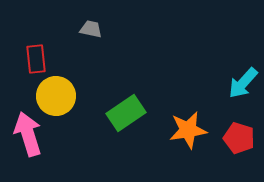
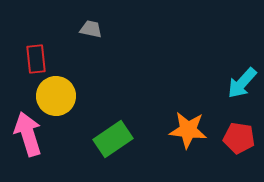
cyan arrow: moved 1 px left
green rectangle: moved 13 px left, 26 px down
orange star: rotated 15 degrees clockwise
red pentagon: rotated 8 degrees counterclockwise
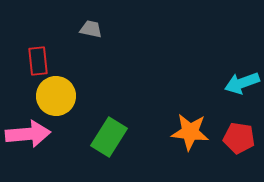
red rectangle: moved 2 px right, 2 px down
cyan arrow: rotated 28 degrees clockwise
orange star: moved 2 px right, 2 px down
pink arrow: rotated 102 degrees clockwise
green rectangle: moved 4 px left, 2 px up; rotated 24 degrees counterclockwise
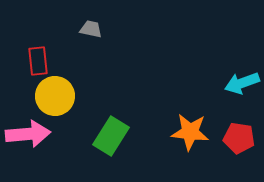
yellow circle: moved 1 px left
green rectangle: moved 2 px right, 1 px up
